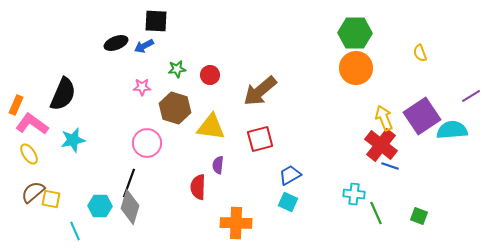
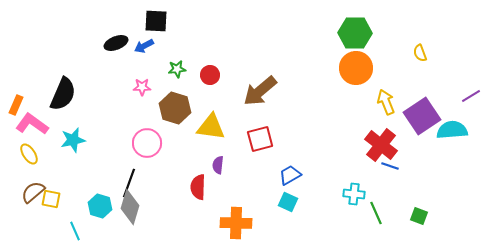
yellow arrow: moved 2 px right, 16 px up
cyan hexagon: rotated 15 degrees clockwise
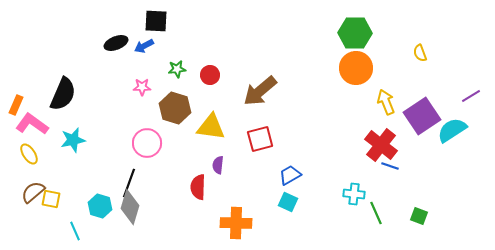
cyan semicircle: rotated 28 degrees counterclockwise
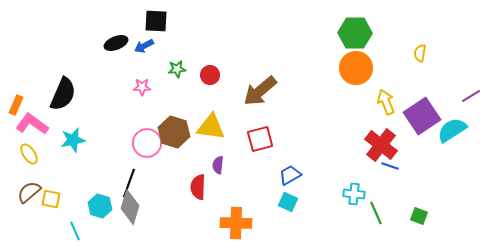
yellow semicircle: rotated 30 degrees clockwise
brown hexagon: moved 1 px left, 24 px down
brown semicircle: moved 4 px left
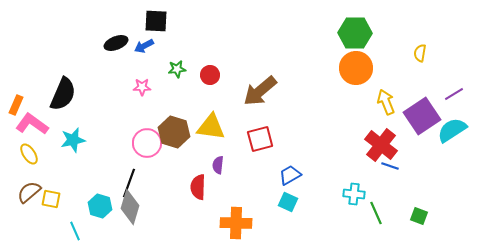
purple line: moved 17 px left, 2 px up
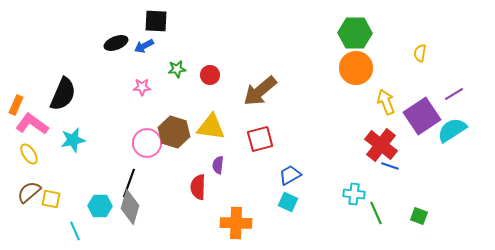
cyan hexagon: rotated 15 degrees counterclockwise
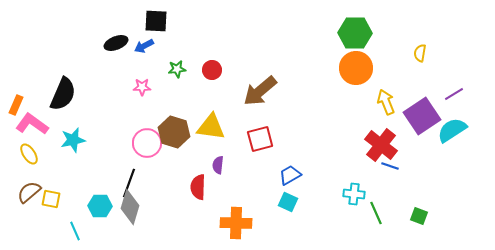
red circle: moved 2 px right, 5 px up
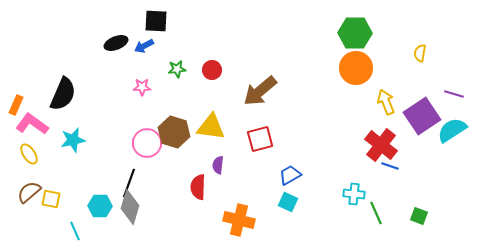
purple line: rotated 48 degrees clockwise
orange cross: moved 3 px right, 3 px up; rotated 12 degrees clockwise
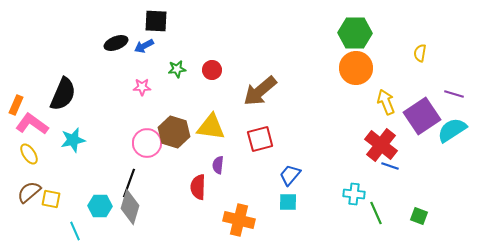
blue trapezoid: rotated 20 degrees counterclockwise
cyan square: rotated 24 degrees counterclockwise
